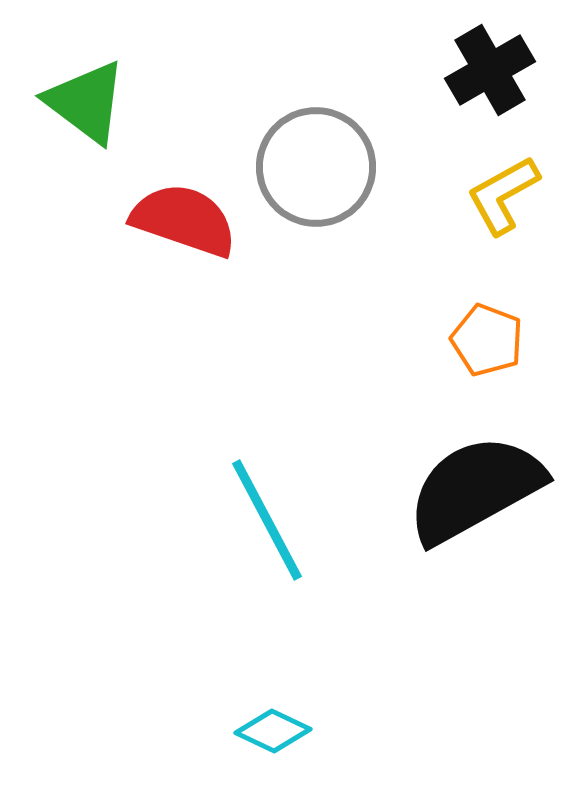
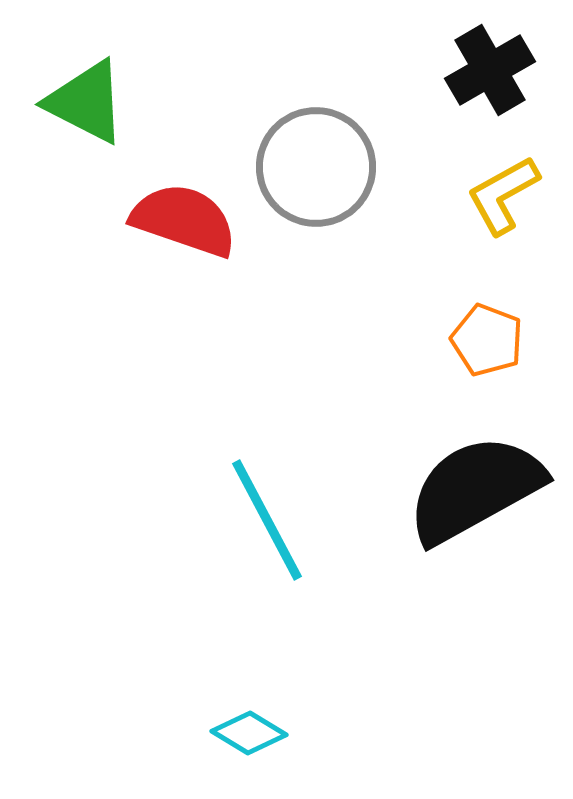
green triangle: rotated 10 degrees counterclockwise
cyan diamond: moved 24 px left, 2 px down; rotated 6 degrees clockwise
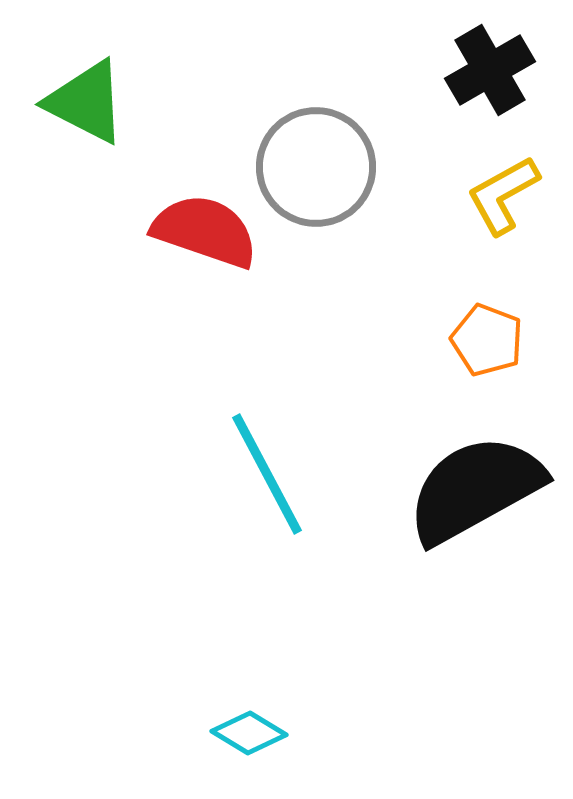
red semicircle: moved 21 px right, 11 px down
cyan line: moved 46 px up
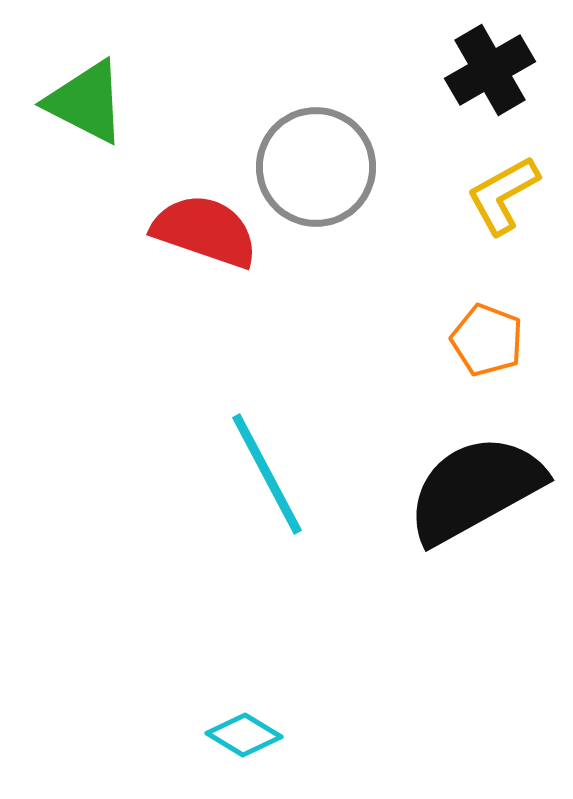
cyan diamond: moved 5 px left, 2 px down
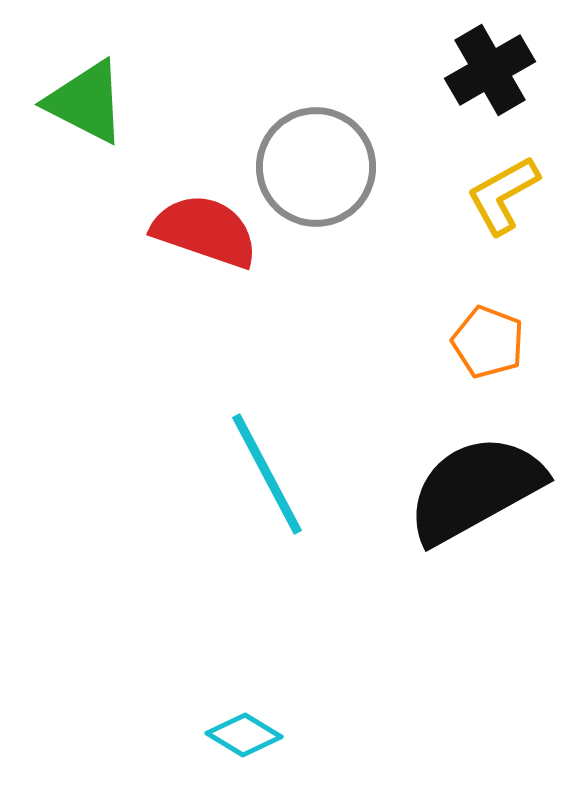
orange pentagon: moved 1 px right, 2 px down
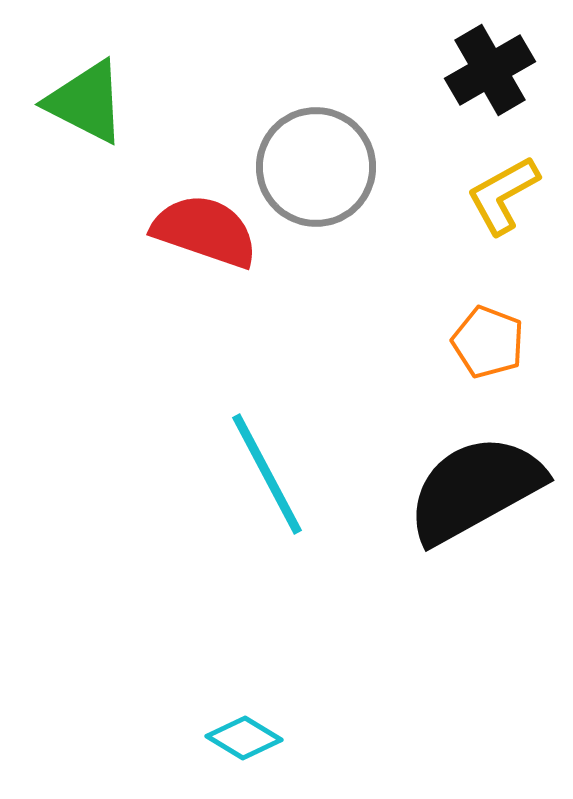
cyan diamond: moved 3 px down
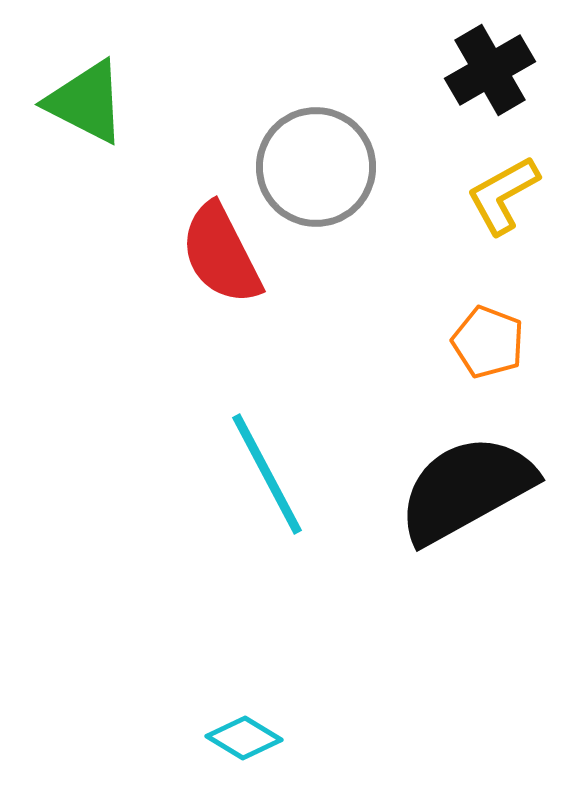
red semicircle: moved 16 px right, 23 px down; rotated 136 degrees counterclockwise
black semicircle: moved 9 px left
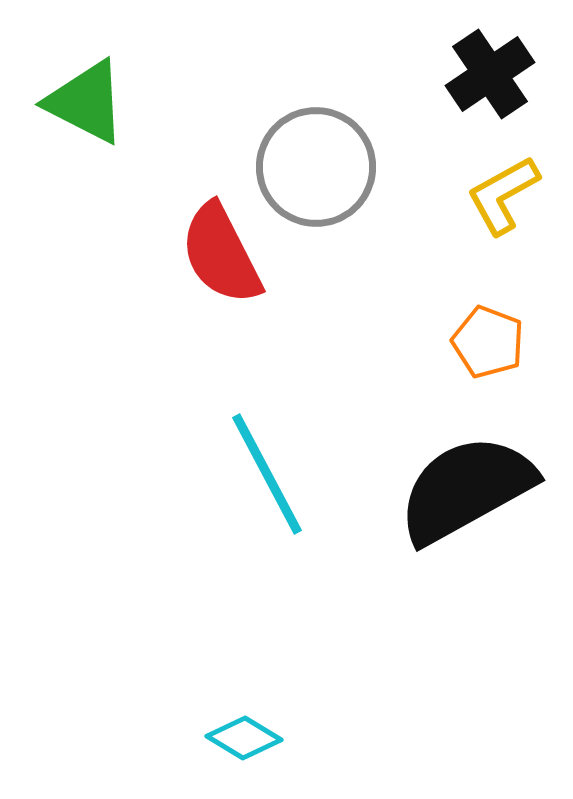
black cross: moved 4 px down; rotated 4 degrees counterclockwise
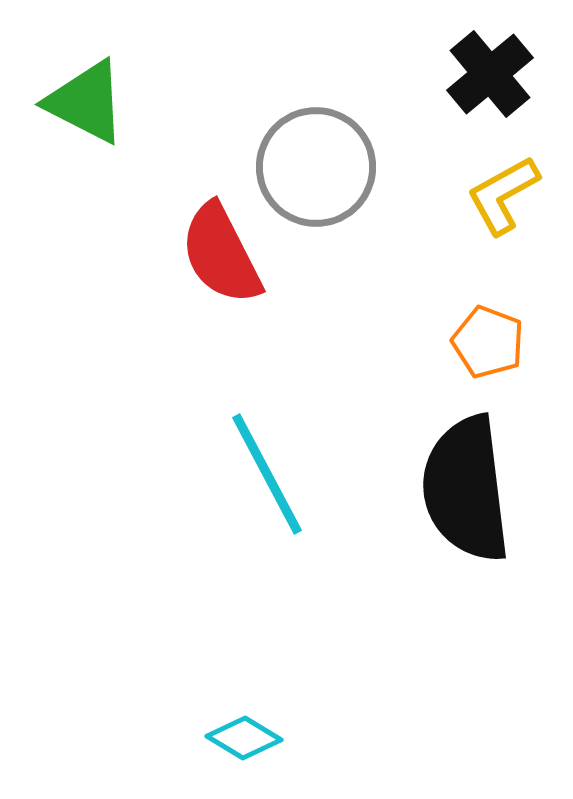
black cross: rotated 6 degrees counterclockwise
black semicircle: rotated 68 degrees counterclockwise
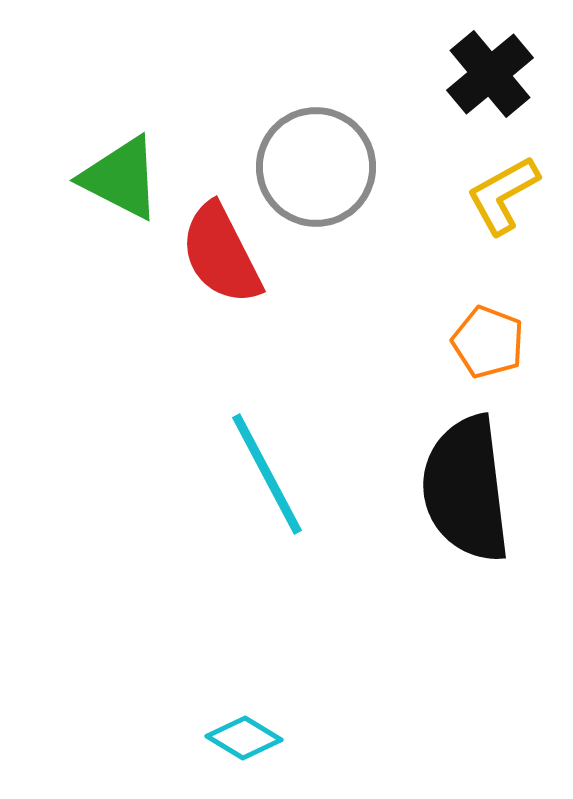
green triangle: moved 35 px right, 76 px down
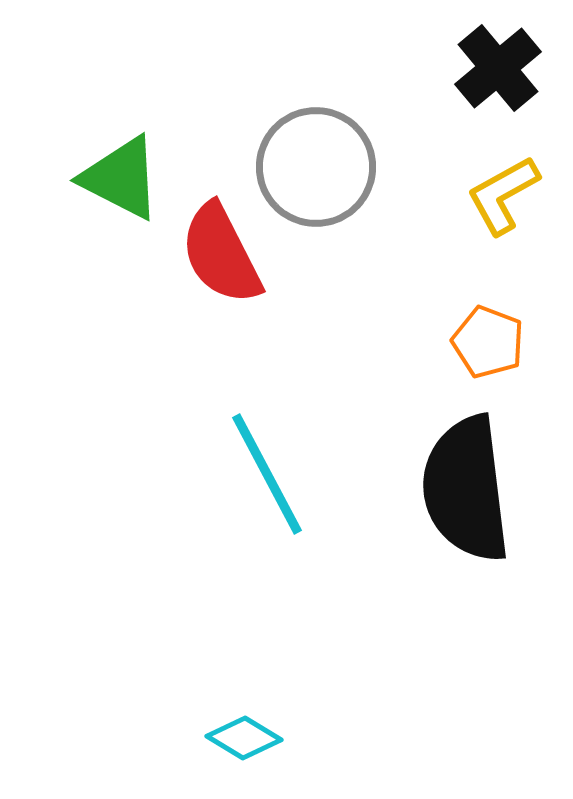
black cross: moved 8 px right, 6 px up
